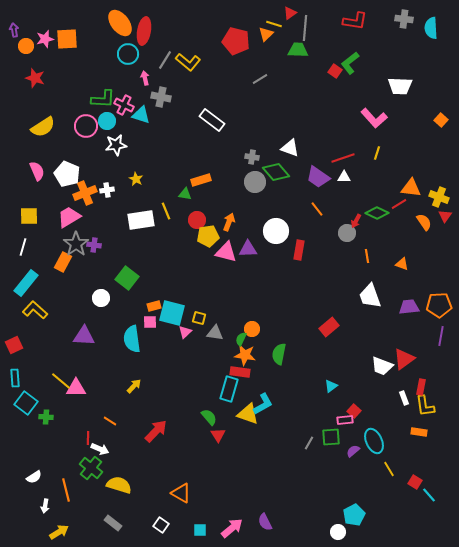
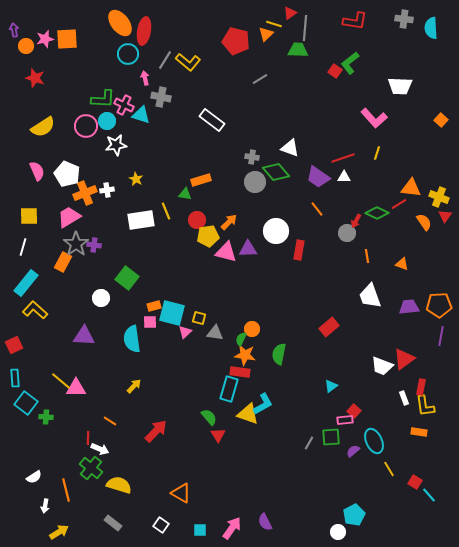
orange arrow at (229, 222): rotated 24 degrees clockwise
pink arrow at (232, 528): rotated 15 degrees counterclockwise
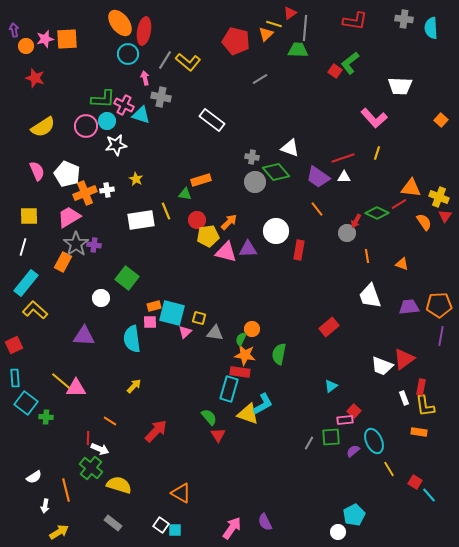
cyan square at (200, 530): moved 25 px left
